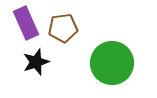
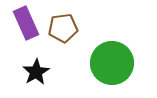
black star: moved 10 px down; rotated 12 degrees counterclockwise
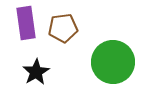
purple rectangle: rotated 16 degrees clockwise
green circle: moved 1 px right, 1 px up
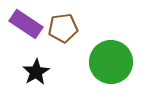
purple rectangle: moved 1 px down; rotated 48 degrees counterclockwise
green circle: moved 2 px left
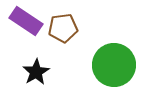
purple rectangle: moved 3 px up
green circle: moved 3 px right, 3 px down
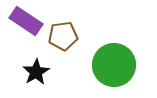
brown pentagon: moved 8 px down
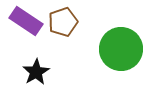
brown pentagon: moved 14 px up; rotated 12 degrees counterclockwise
green circle: moved 7 px right, 16 px up
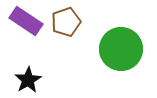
brown pentagon: moved 3 px right
black star: moved 8 px left, 8 px down
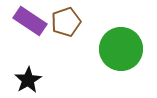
purple rectangle: moved 4 px right
